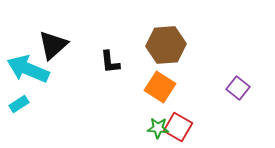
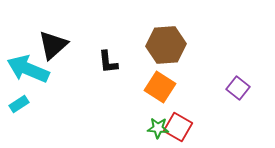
black L-shape: moved 2 px left
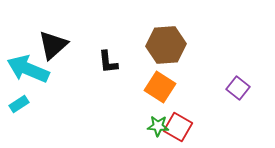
green star: moved 2 px up
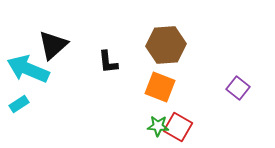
orange square: rotated 12 degrees counterclockwise
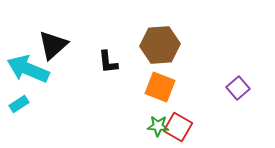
brown hexagon: moved 6 px left
purple square: rotated 10 degrees clockwise
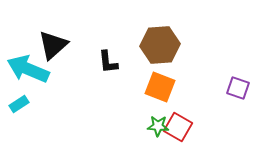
purple square: rotated 30 degrees counterclockwise
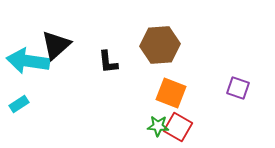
black triangle: moved 3 px right
cyan arrow: moved 8 px up; rotated 15 degrees counterclockwise
orange square: moved 11 px right, 6 px down
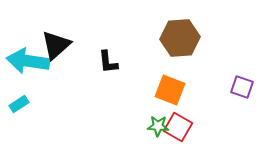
brown hexagon: moved 20 px right, 7 px up
purple square: moved 4 px right, 1 px up
orange square: moved 1 px left, 3 px up
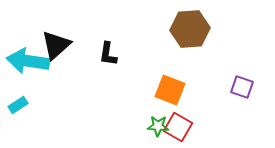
brown hexagon: moved 10 px right, 9 px up
black L-shape: moved 8 px up; rotated 15 degrees clockwise
cyan rectangle: moved 1 px left, 1 px down
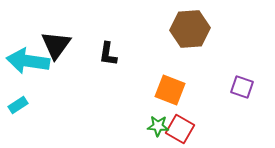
black triangle: rotated 12 degrees counterclockwise
red square: moved 2 px right, 2 px down
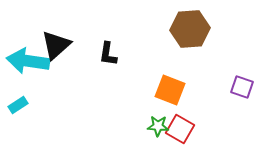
black triangle: rotated 12 degrees clockwise
